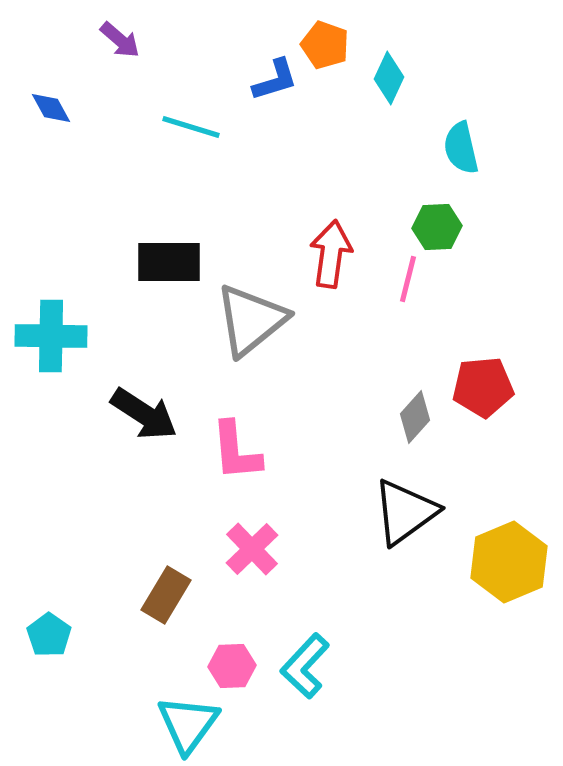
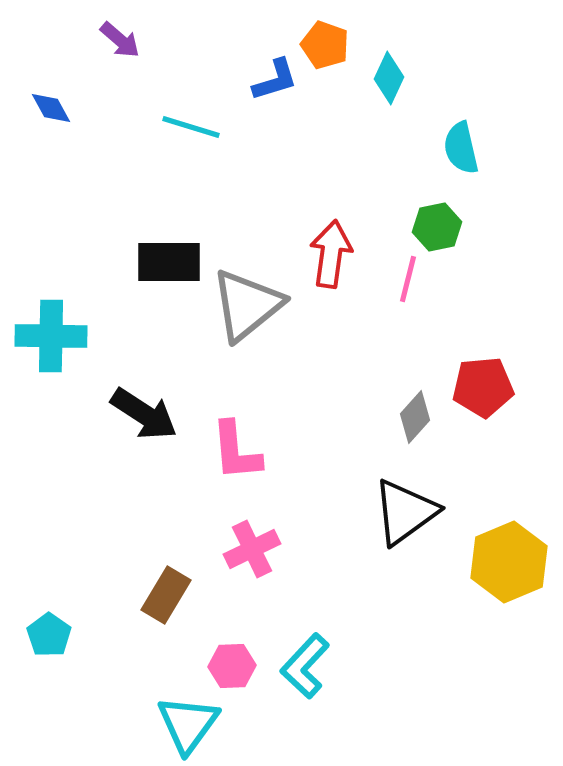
green hexagon: rotated 9 degrees counterclockwise
gray triangle: moved 4 px left, 15 px up
pink cross: rotated 18 degrees clockwise
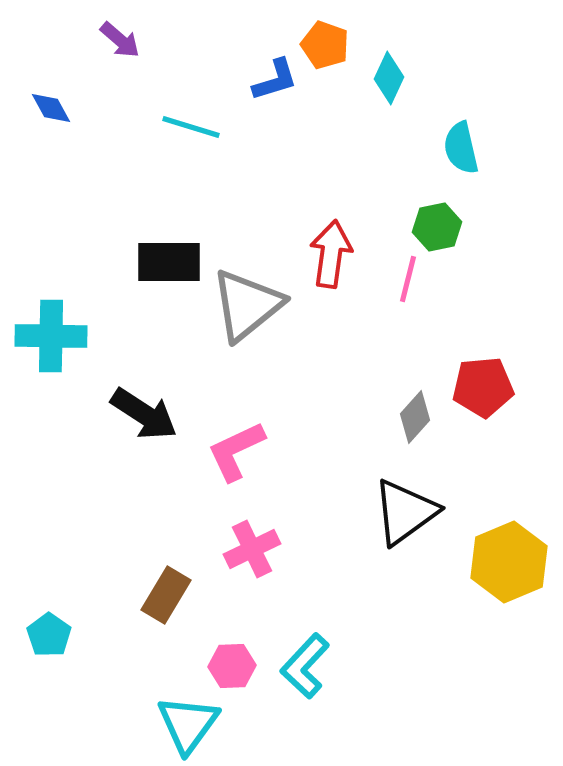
pink L-shape: rotated 70 degrees clockwise
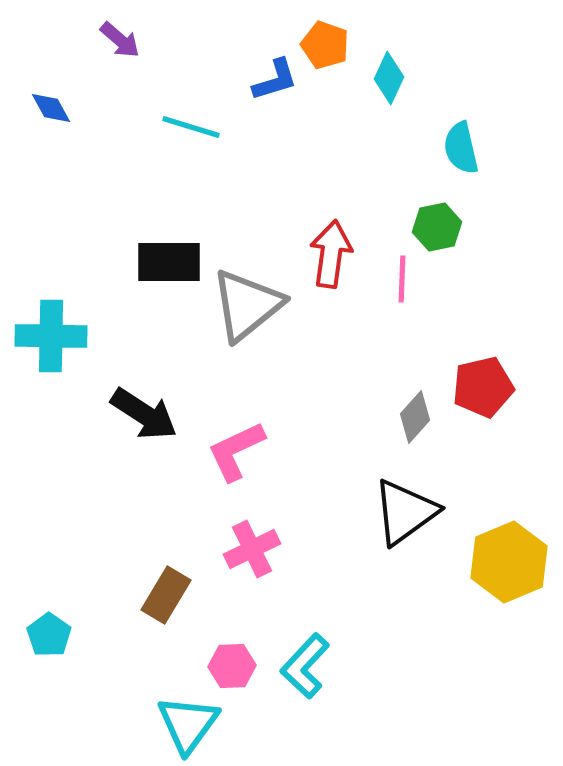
pink line: moved 6 px left; rotated 12 degrees counterclockwise
red pentagon: rotated 8 degrees counterclockwise
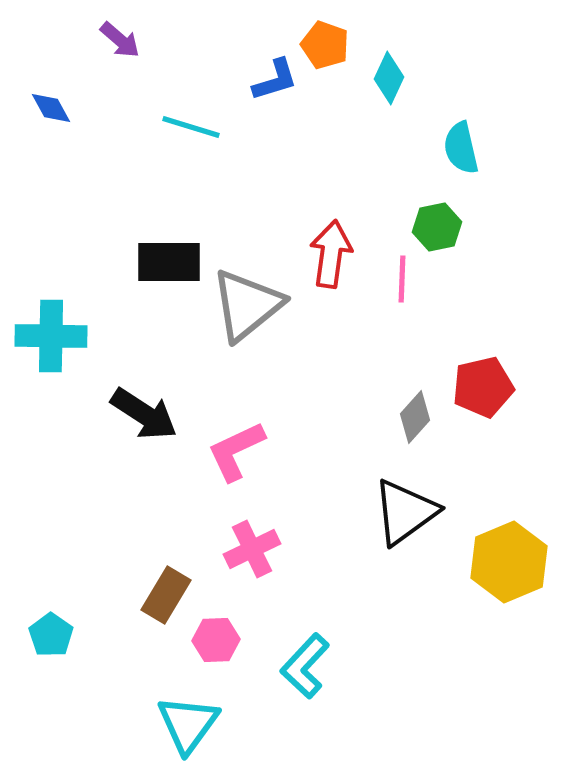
cyan pentagon: moved 2 px right
pink hexagon: moved 16 px left, 26 px up
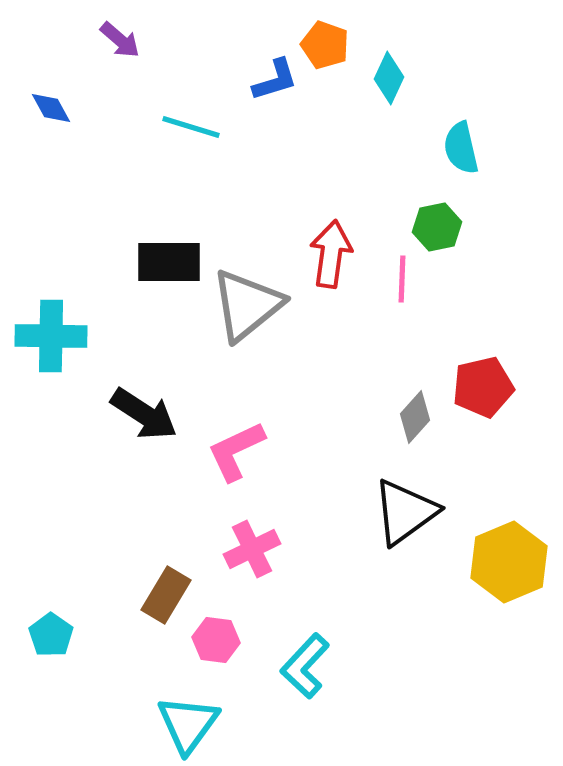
pink hexagon: rotated 9 degrees clockwise
